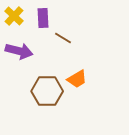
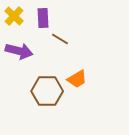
brown line: moved 3 px left, 1 px down
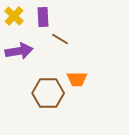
purple rectangle: moved 1 px up
purple arrow: rotated 24 degrees counterclockwise
orange trapezoid: rotated 30 degrees clockwise
brown hexagon: moved 1 px right, 2 px down
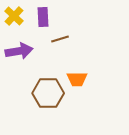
brown line: rotated 48 degrees counterclockwise
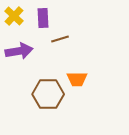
purple rectangle: moved 1 px down
brown hexagon: moved 1 px down
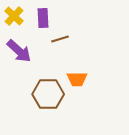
purple arrow: rotated 52 degrees clockwise
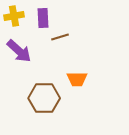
yellow cross: rotated 36 degrees clockwise
brown line: moved 2 px up
brown hexagon: moved 4 px left, 4 px down
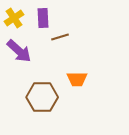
yellow cross: moved 2 px down; rotated 24 degrees counterclockwise
brown hexagon: moved 2 px left, 1 px up
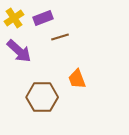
purple rectangle: rotated 72 degrees clockwise
orange trapezoid: rotated 70 degrees clockwise
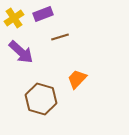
purple rectangle: moved 4 px up
purple arrow: moved 2 px right, 1 px down
orange trapezoid: rotated 65 degrees clockwise
brown hexagon: moved 1 px left, 2 px down; rotated 16 degrees clockwise
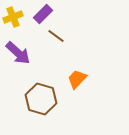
purple rectangle: rotated 24 degrees counterclockwise
yellow cross: moved 1 px left, 1 px up; rotated 12 degrees clockwise
brown line: moved 4 px left, 1 px up; rotated 54 degrees clockwise
purple arrow: moved 3 px left, 1 px down
